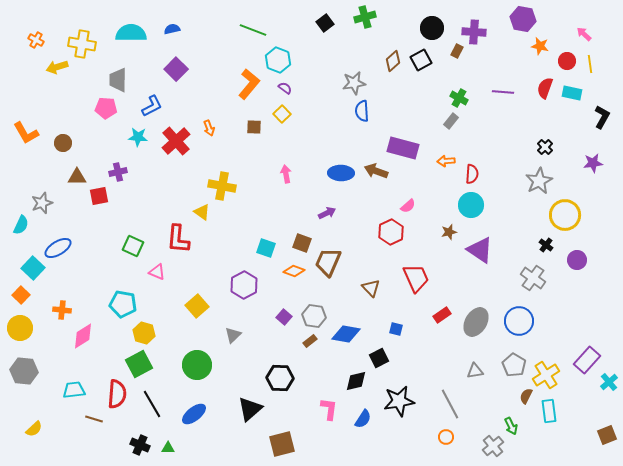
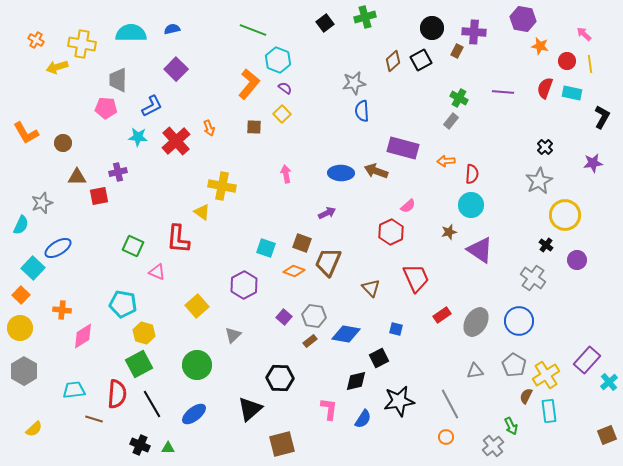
gray hexagon at (24, 371): rotated 24 degrees clockwise
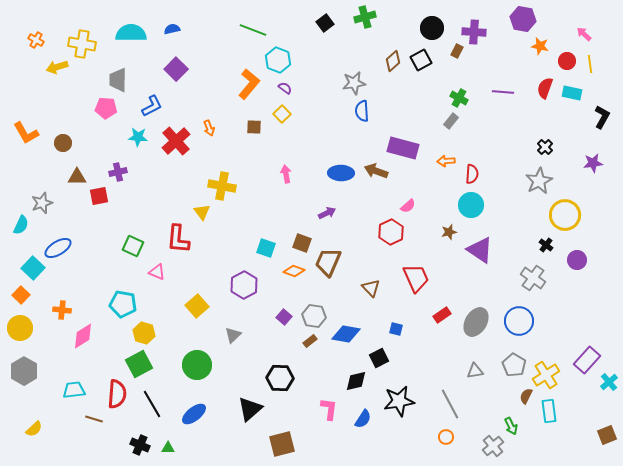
yellow triangle at (202, 212): rotated 18 degrees clockwise
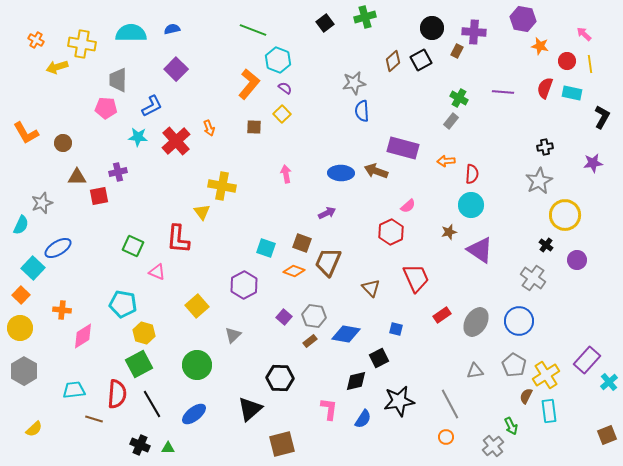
black cross at (545, 147): rotated 35 degrees clockwise
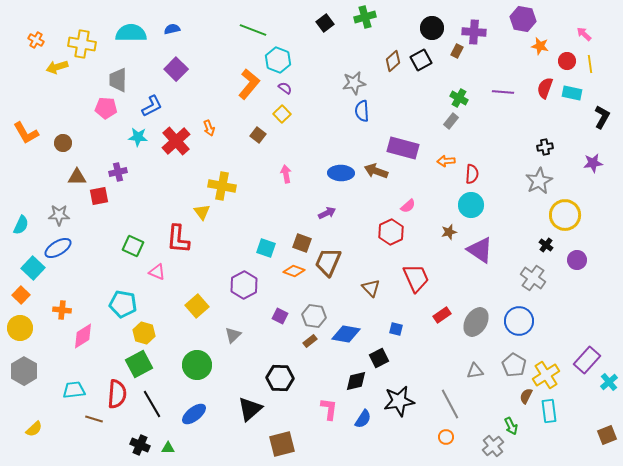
brown square at (254, 127): moved 4 px right, 8 px down; rotated 35 degrees clockwise
gray star at (42, 203): moved 17 px right, 12 px down; rotated 20 degrees clockwise
purple square at (284, 317): moved 4 px left, 1 px up; rotated 14 degrees counterclockwise
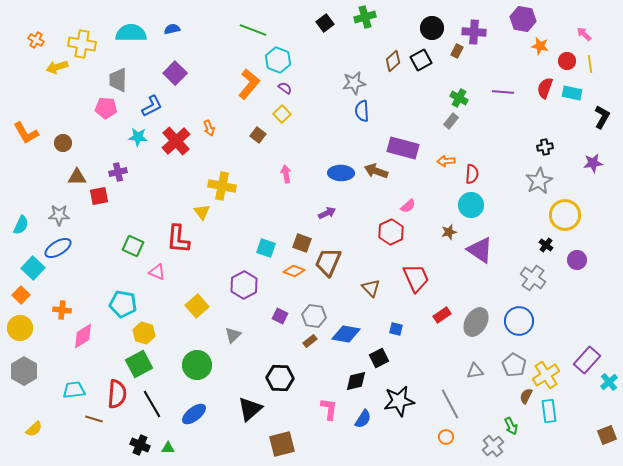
purple square at (176, 69): moved 1 px left, 4 px down
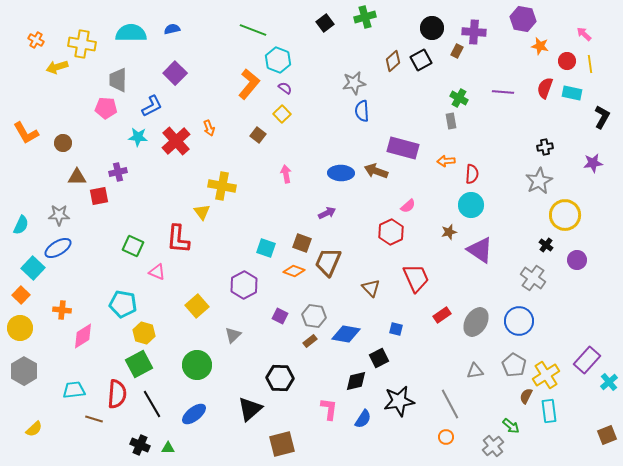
gray rectangle at (451, 121): rotated 49 degrees counterclockwise
green arrow at (511, 426): rotated 24 degrees counterclockwise
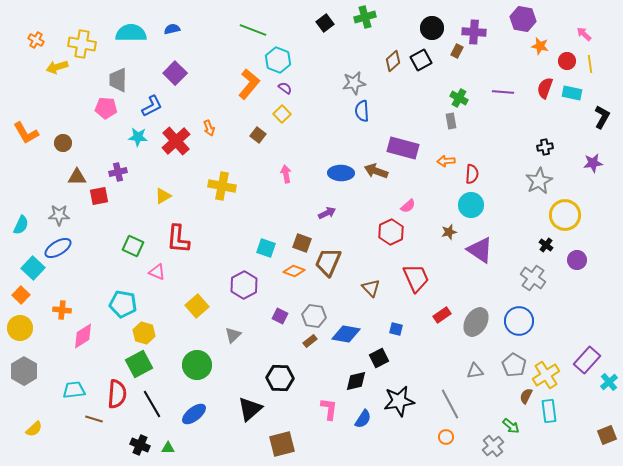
yellow triangle at (202, 212): moved 39 px left, 16 px up; rotated 36 degrees clockwise
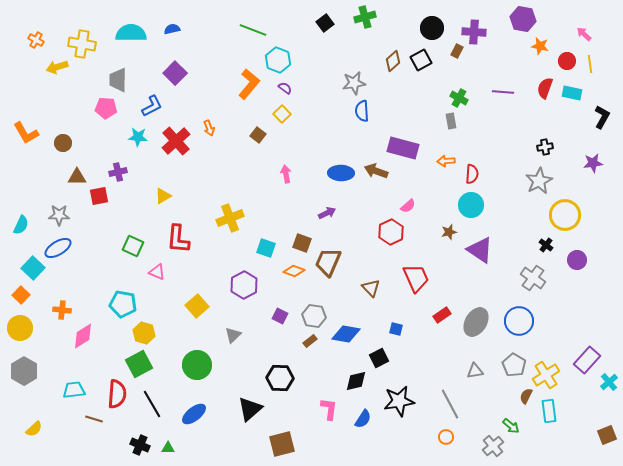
yellow cross at (222, 186): moved 8 px right, 32 px down; rotated 32 degrees counterclockwise
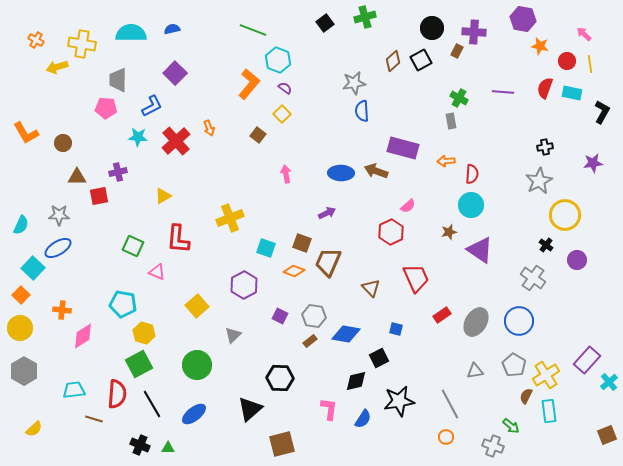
black L-shape at (602, 117): moved 5 px up
gray cross at (493, 446): rotated 30 degrees counterclockwise
